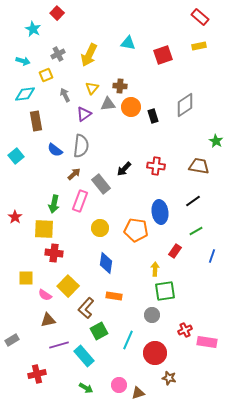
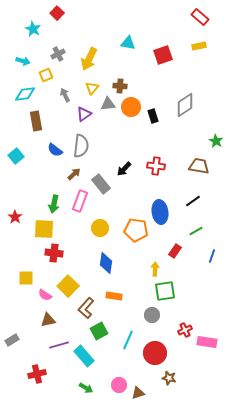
yellow arrow at (89, 55): moved 4 px down
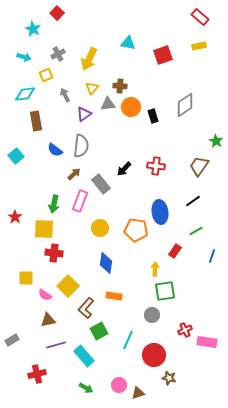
cyan arrow at (23, 61): moved 1 px right, 4 px up
brown trapezoid at (199, 166): rotated 65 degrees counterclockwise
purple line at (59, 345): moved 3 px left
red circle at (155, 353): moved 1 px left, 2 px down
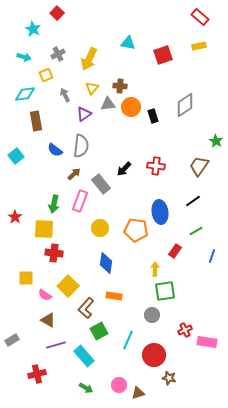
brown triangle at (48, 320): rotated 42 degrees clockwise
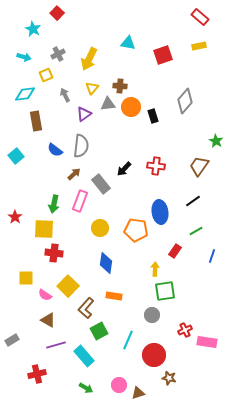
gray diamond at (185, 105): moved 4 px up; rotated 15 degrees counterclockwise
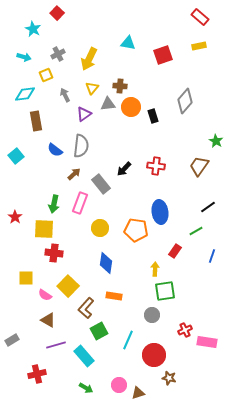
pink rectangle at (80, 201): moved 2 px down
black line at (193, 201): moved 15 px right, 6 px down
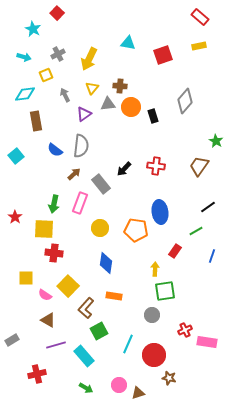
cyan line at (128, 340): moved 4 px down
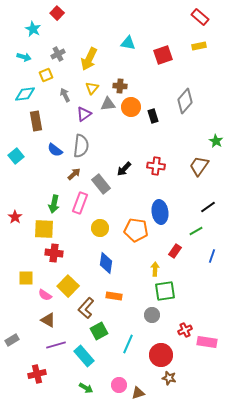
red circle at (154, 355): moved 7 px right
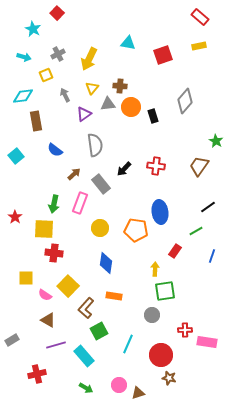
cyan diamond at (25, 94): moved 2 px left, 2 px down
gray semicircle at (81, 146): moved 14 px right, 1 px up; rotated 15 degrees counterclockwise
red cross at (185, 330): rotated 24 degrees clockwise
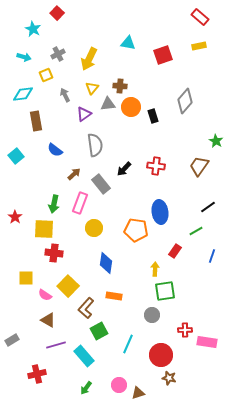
cyan diamond at (23, 96): moved 2 px up
yellow circle at (100, 228): moved 6 px left
green arrow at (86, 388): rotated 96 degrees clockwise
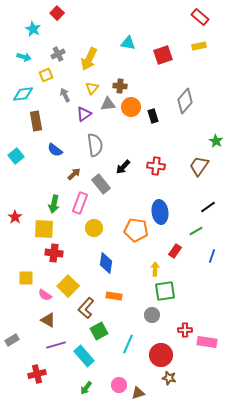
black arrow at (124, 169): moved 1 px left, 2 px up
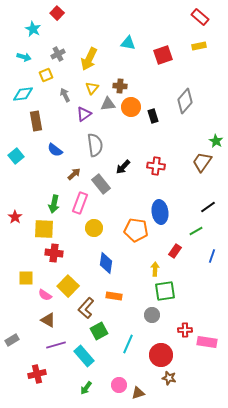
brown trapezoid at (199, 166): moved 3 px right, 4 px up
